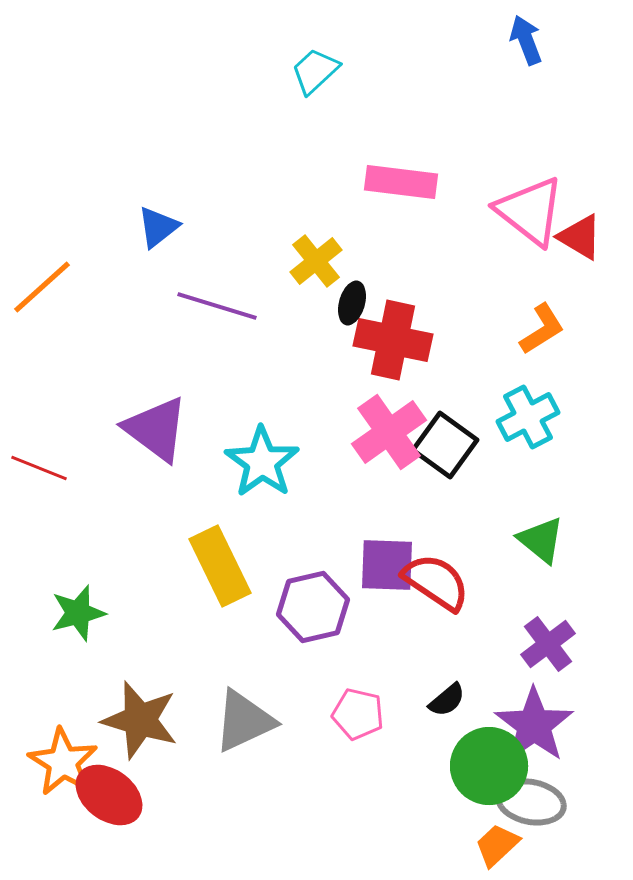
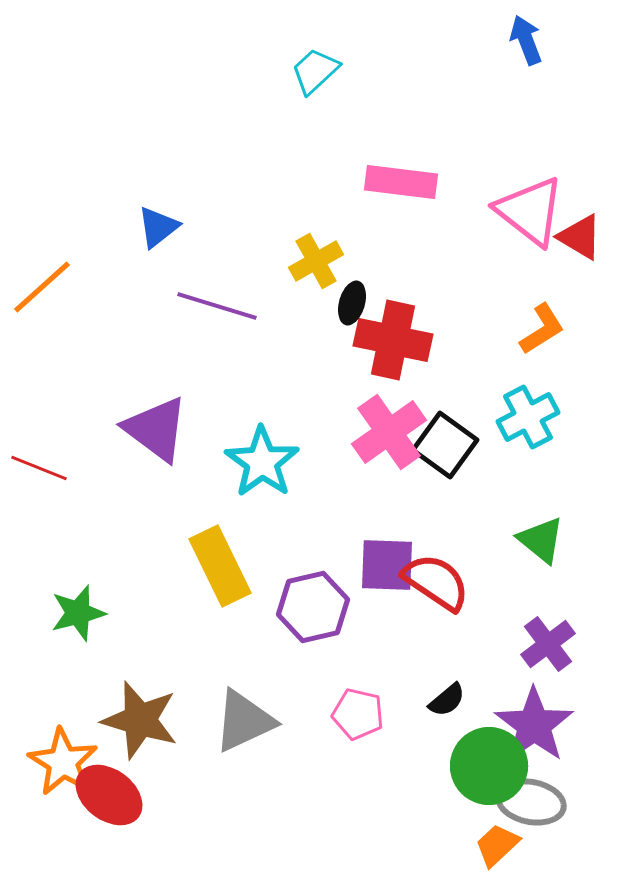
yellow cross: rotated 10 degrees clockwise
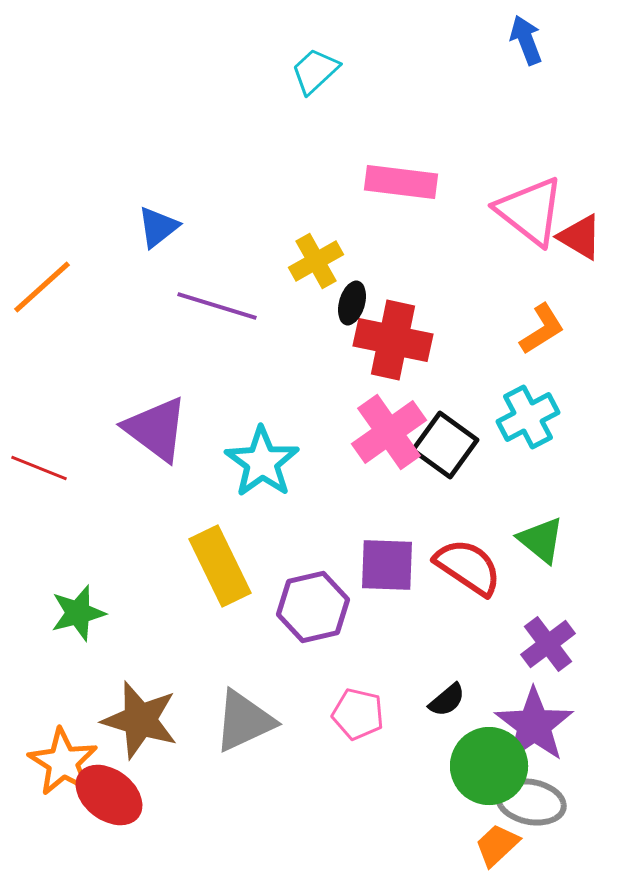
red semicircle: moved 32 px right, 15 px up
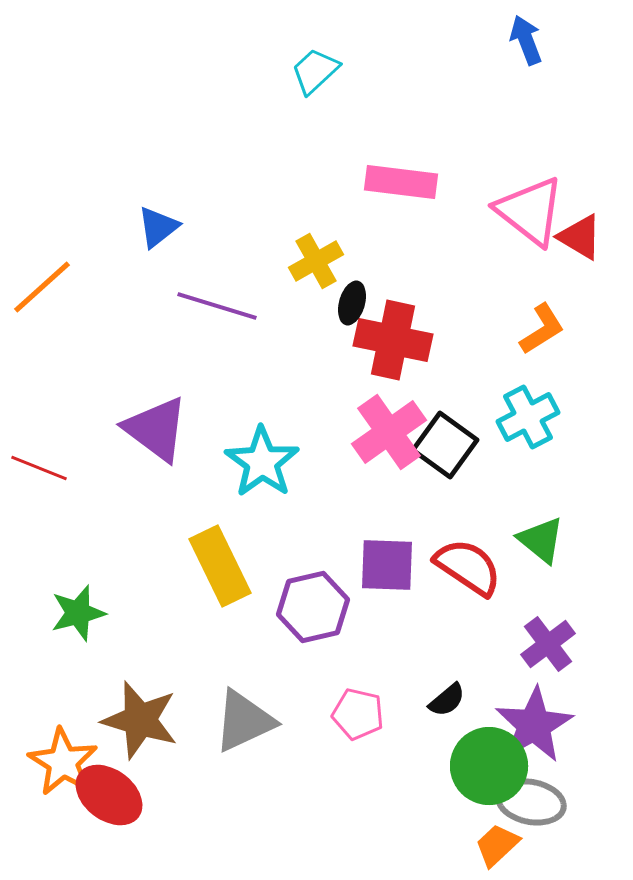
purple star: rotated 6 degrees clockwise
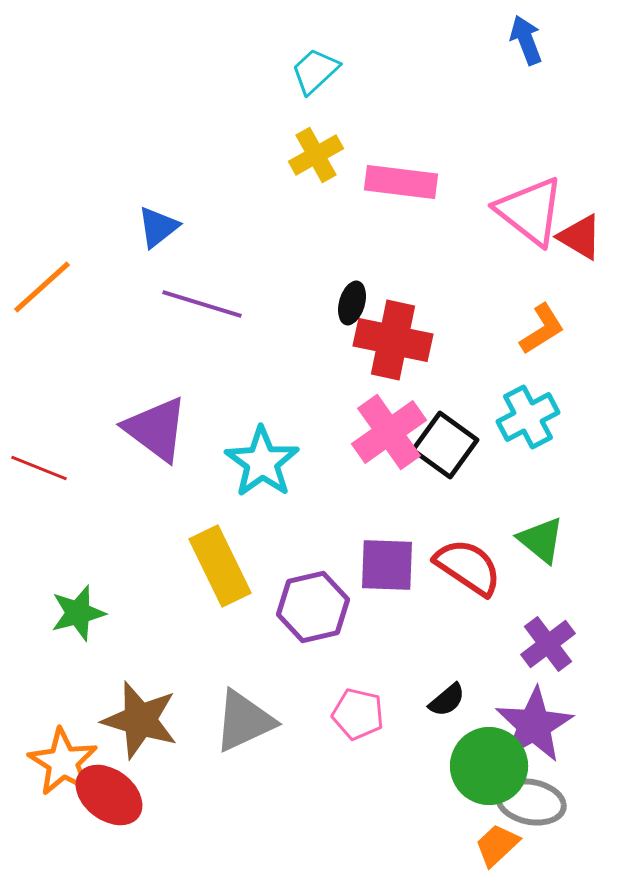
yellow cross: moved 106 px up
purple line: moved 15 px left, 2 px up
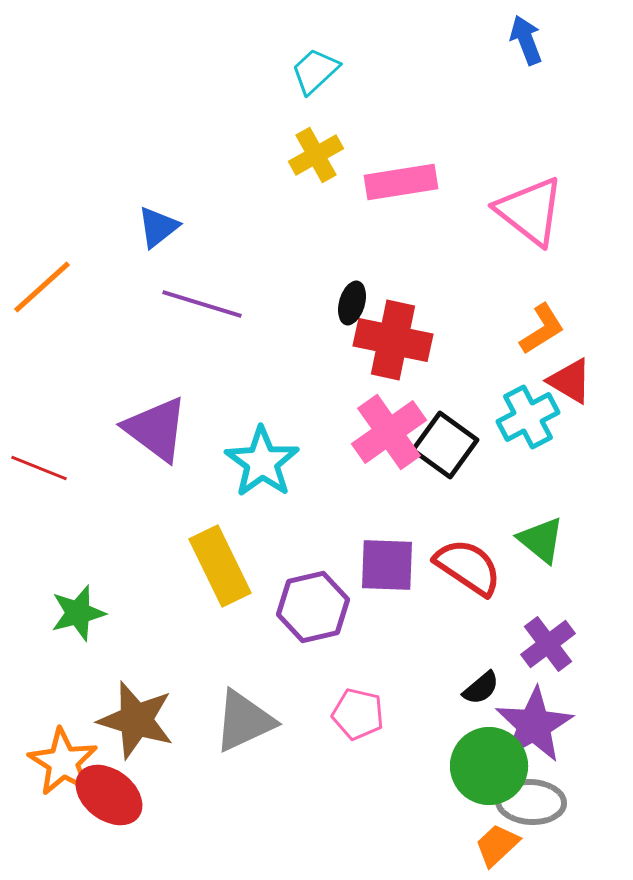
pink rectangle: rotated 16 degrees counterclockwise
red triangle: moved 10 px left, 144 px down
black semicircle: moved 34 px right, 12 px up
brown star: moved 4 px left
gray ellipse: rotated 8 degrees counterclockwise
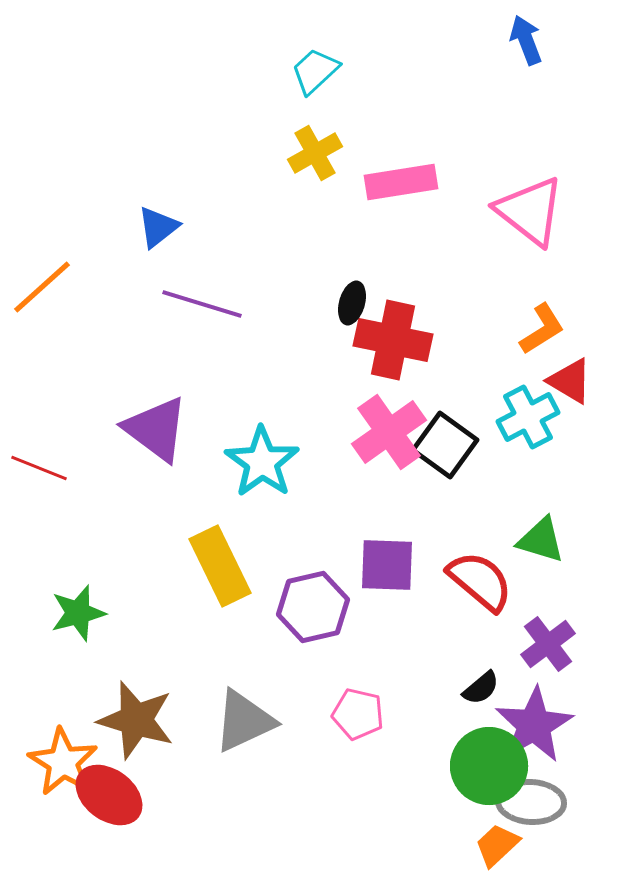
yellow cross: moved 1 px left, 2 px up
green triangle: rotated 22 degrees counterclockwise
red semicircle: moved 12 px right, 14 px down; rotated 6 degrees clockwise
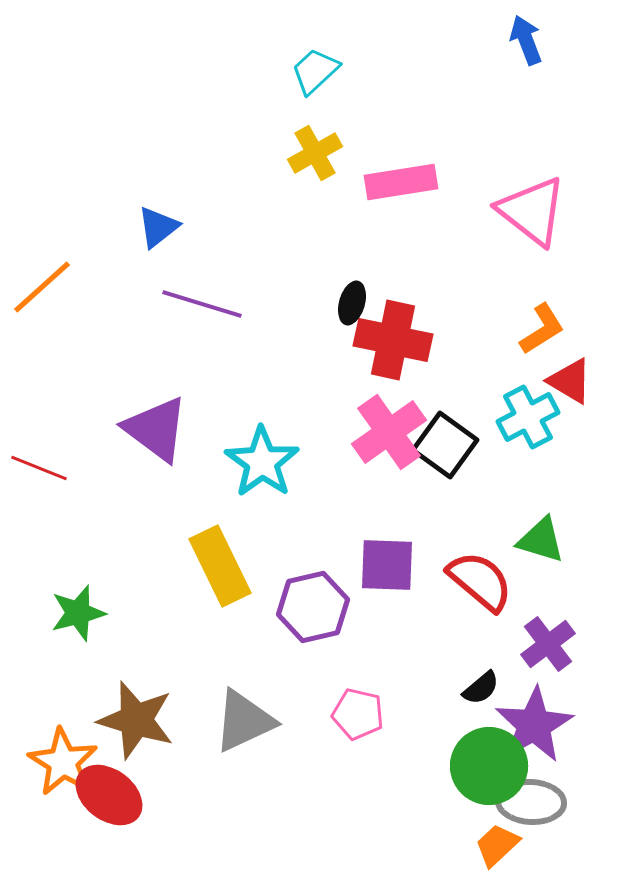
pink triangle: moved 2 px right
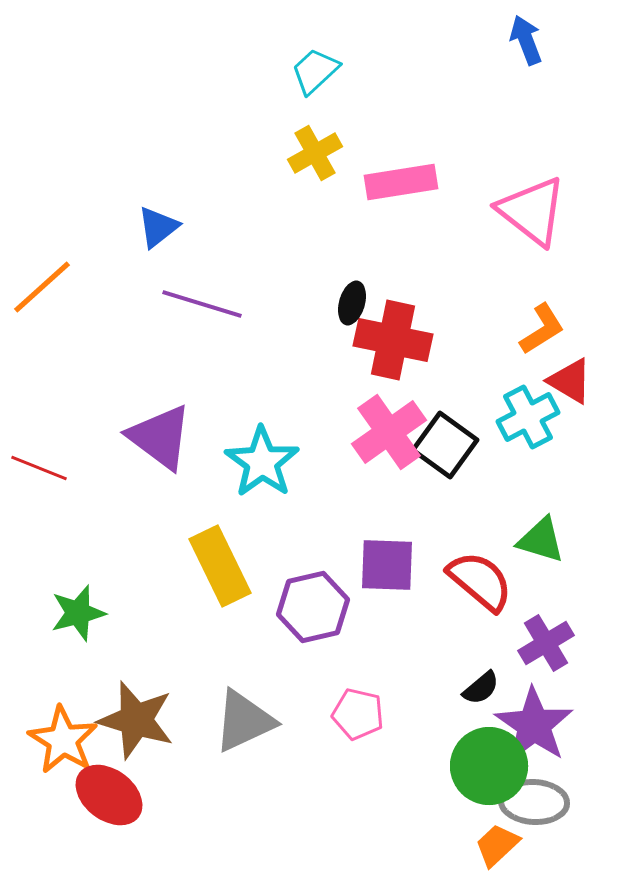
purple triangle: moved 4 px right, 8 px down
purple cross: moved 2 px left, 1 px up; rotated 6 degrees clockwise
purple star: rotated 8 degrees counterclockwise
orange star: moved 22 px up
gray ellipse: moved 3 px right
